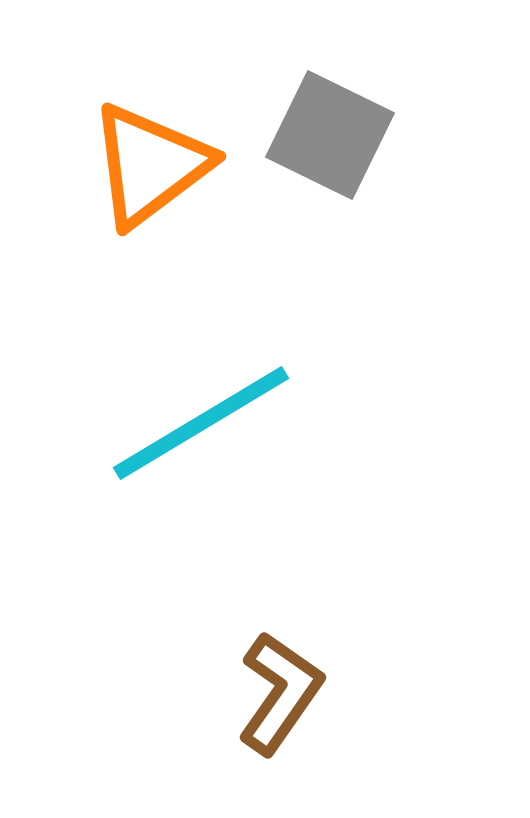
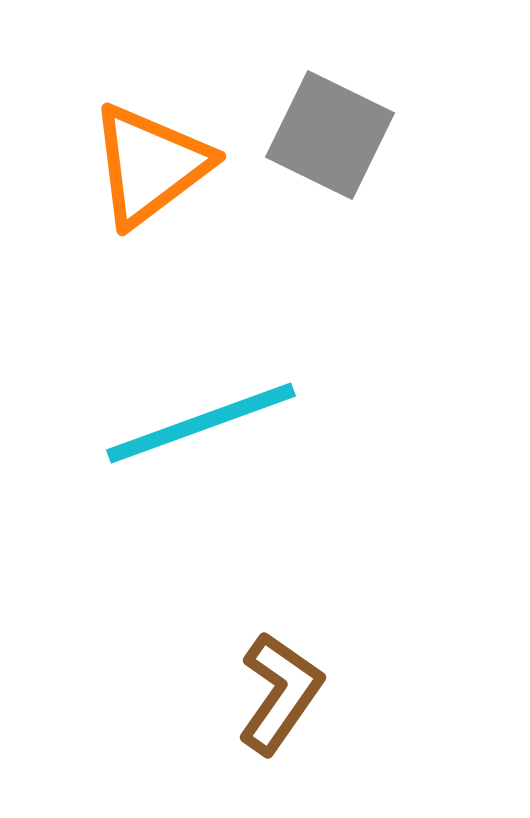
cyan line: rotated 11 degrees clockwise
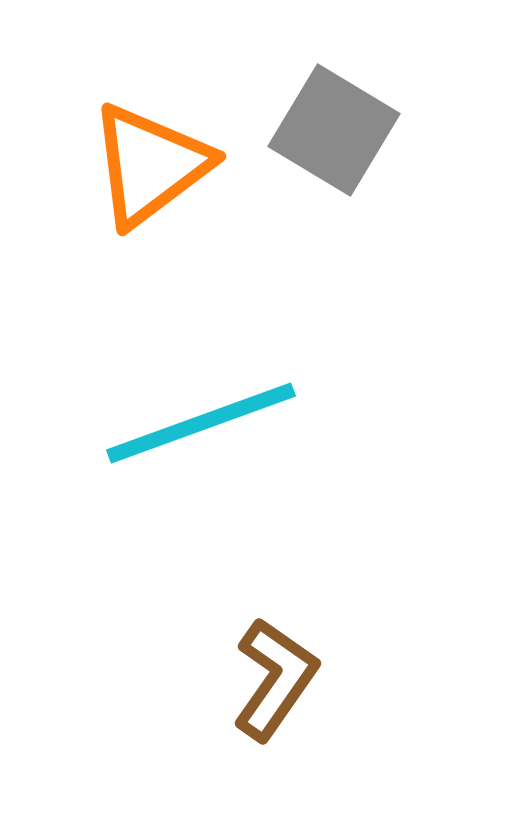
gray square: moved 4 px right, 5 px up; rotated 5 degrees clockwise
brown L-shape: moved 5 px left, 14 px up
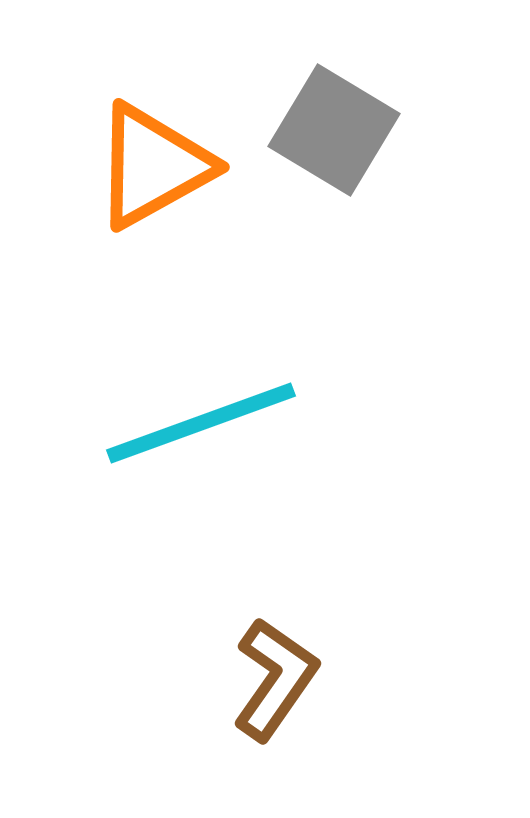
orange triangle: moved 3 px right, 1 px down; rotated 8 degrees clockwise
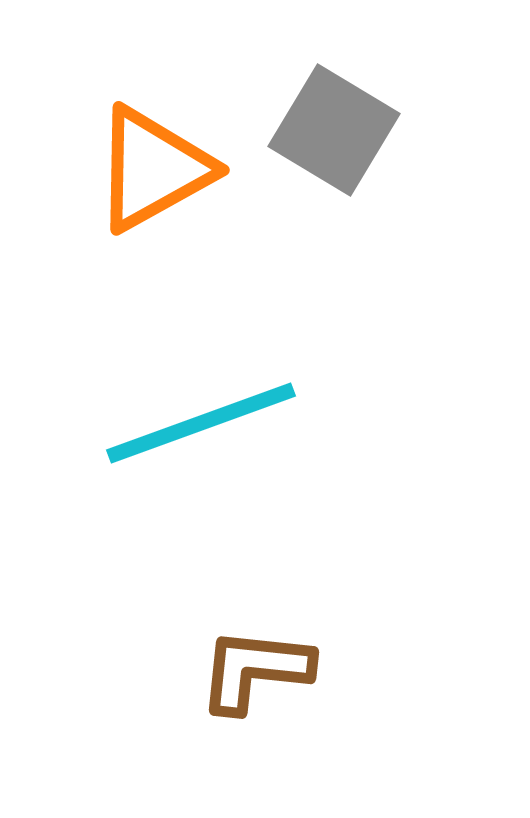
orange triangle: moved 3 px down
brown L-shape: moved 20 px left, 9 px up; rotated 119 degrees counterclockwise
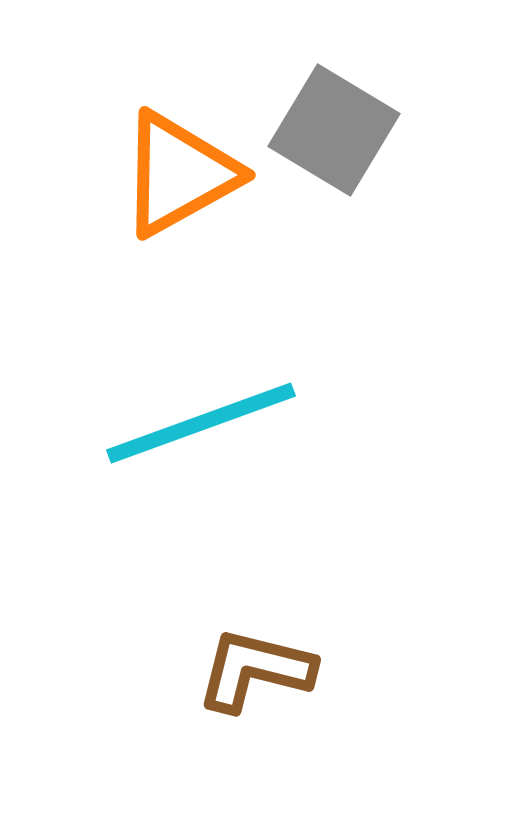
orange triangle: moved 26 px right, 5 px down
brown L-shape: rotated 8 degrees clockwise
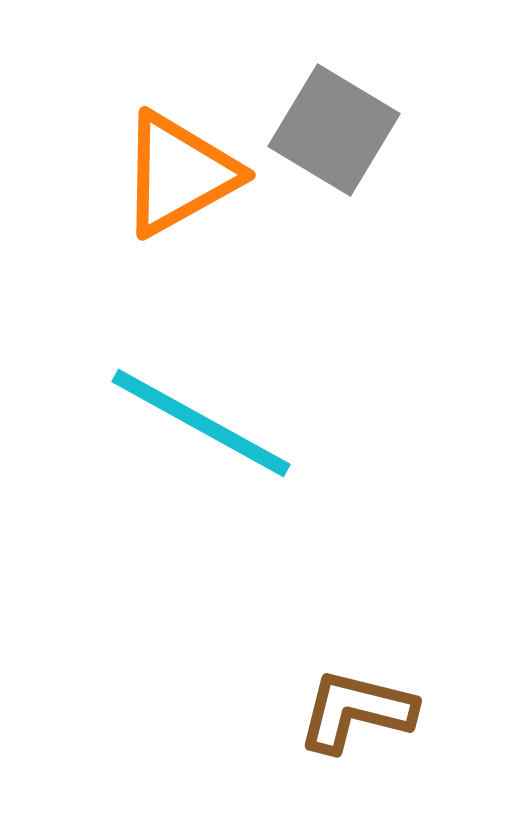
cyan line: rotated 49 degrees clockwise
brown L-shape: moved 101 px right, 41 px down
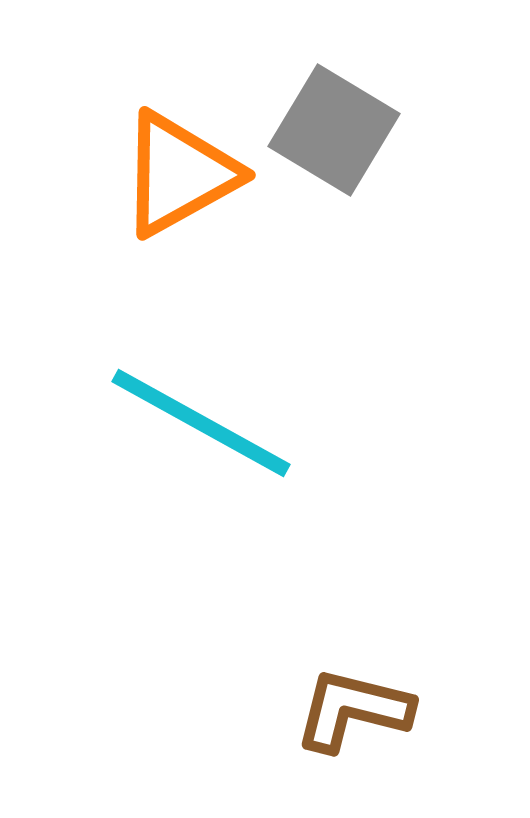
brown L-shape: moved 3 px left, 1 px up
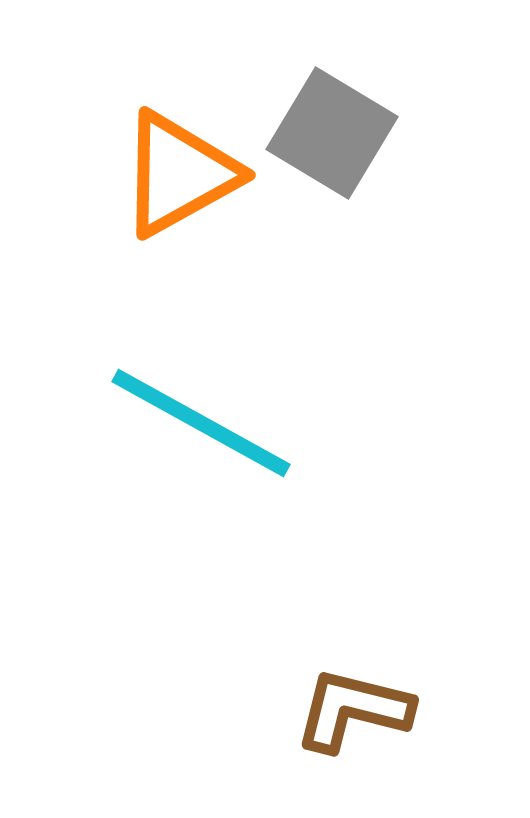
gray square: moved 2 px left, 3 px down
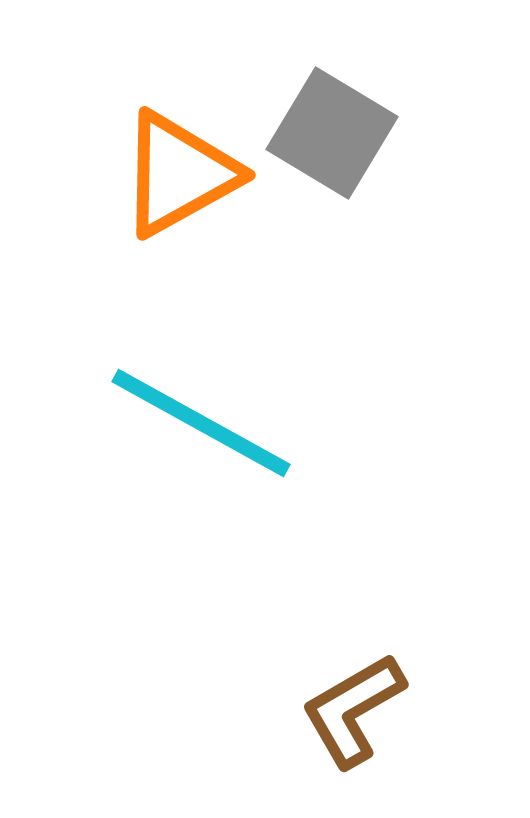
brown L-shape: rotated 44 degrees counterclockwise
